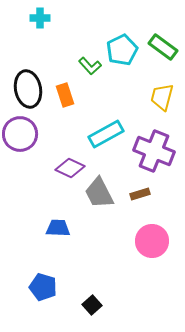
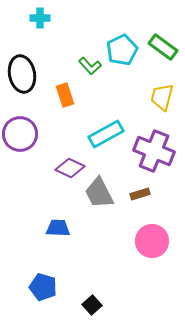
black ellipse: moved 6 px left, 15 px up
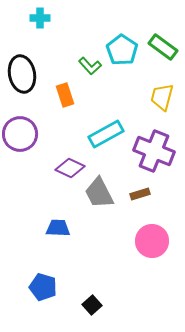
cyan pentagon: rotated 12 degrees counterclockwise
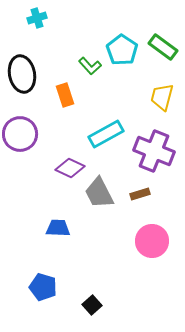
cyan cross: moved 3 px left; rotated 18 degrees counterclockwise
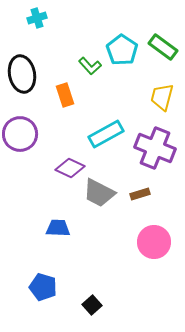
purple cross: moved 1 px right, 3 px up
gray trapezoid: rotated 36 degrees counterclockwise
pink circle: moved 2 px right, 1 px down
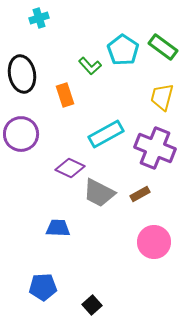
cyan cross: moved 2 px right
cyan pentagon: moved 1 px right
purple circle: moved 1 px right
brown rectangle: rotated 12 degrees counterclockwise
blue pentagon: rotated 20 degrees counterclockwise
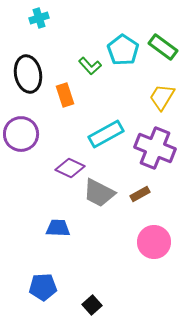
black ellipse: moved 6 px right
yellow trapezoid: rotated 16 degrees clockwise
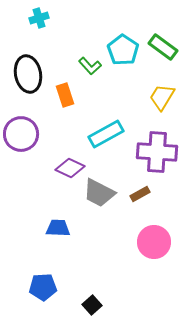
purple cross: moved 2 px right, 4 px down; rotated 18 degrees counterclockwise
